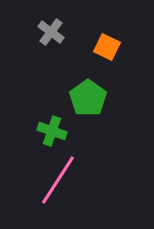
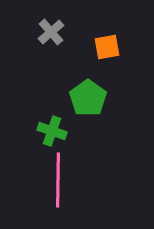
gray cross: rotated 12 degrees clockwise
orange square: rotated 36 degrees counterclockwise
pink line: rotated 32 degrees counterclockwise
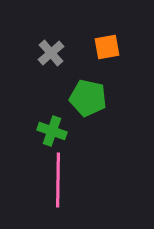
gray cross: moved 21 px down
green pentagon: rotated 24 degrees counterclockwise
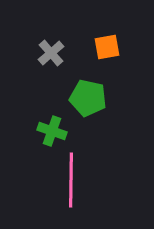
pink line: moved 13 px right
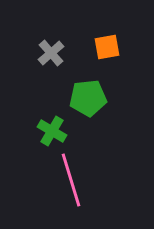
green pentagon: rotated 18 degrees counterclockwise
green cross: rotated 12 degrees clockwise
pink line: rotated 18 degrees counterclockwise
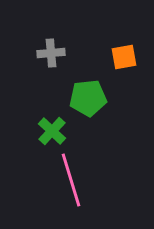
orange square: moved 17 px right, 10 px down
gray cross: rotated 36 degrees clockwise
green cross: rotated 12 degrees clockwise
